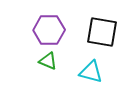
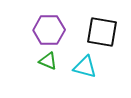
cyan triangle: moved 6 px left, 5 px up
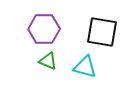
purple hexagon: moved 5 px left, 1 px up
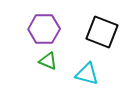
black square: rotated 12 degrees clockwise
cyan triangle: moved 2 px right, 7 px down
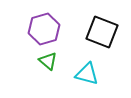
purple hexagon: rotated 16 degrees counterclockwise
green triangle: rotated 18 degrees clockwise
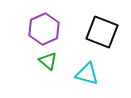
purple hexagon: rotated 8 degrees counterclockwise
